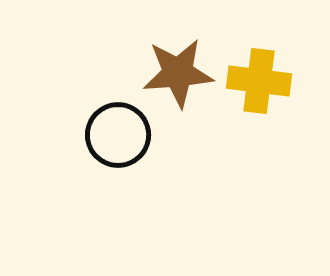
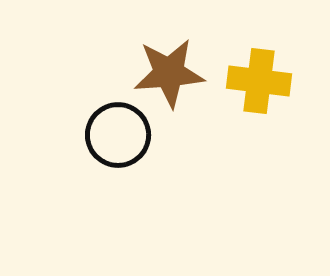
brown star: moved 9 px left
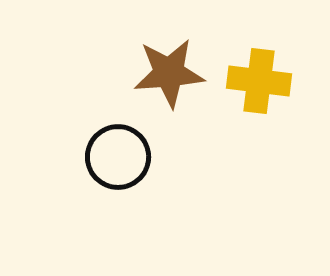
black circle: moved 22 px down
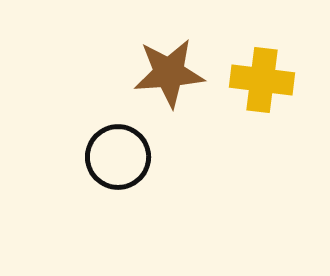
yellow cross: moved 3 px right, 1 px up
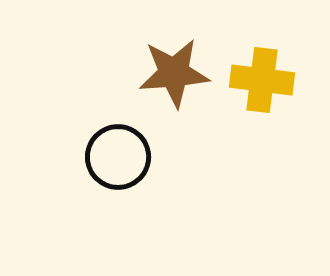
brown star: moved 5 px right
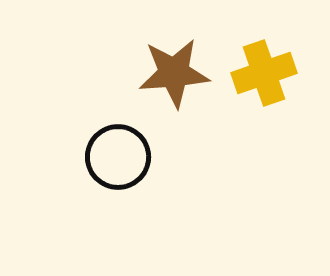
yellow cross: moved 2 px right, 7 px up; rotated 26 degrees counterclockwise
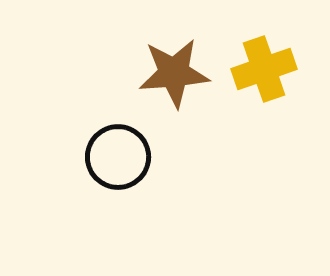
yellow cross: moved 4 px up
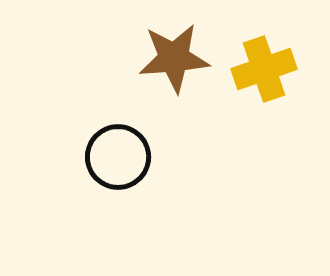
brown star: moved 15 px up
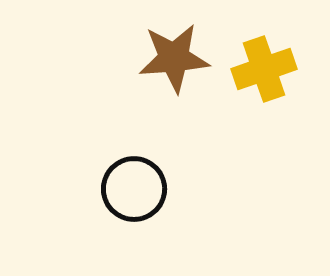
black circle: moved 16 px right, 32 px down
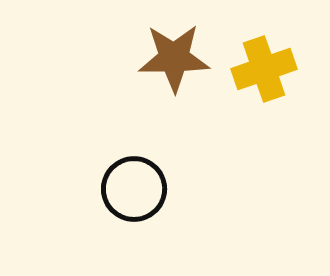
brown star: rotated 4 degrees clockwise
